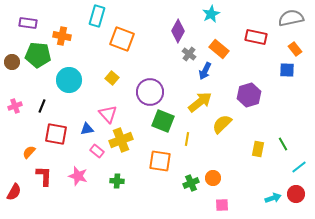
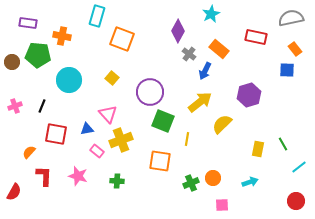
red circle at (296, 194): moved 7 px down
cyan arrow at (273, 198): moved 23 px left, 16 px up
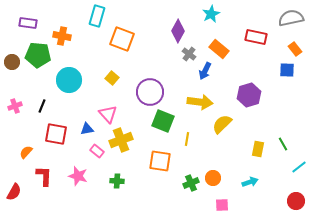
yellow arrow at (200, 102): rotated 45 degrees clockwise
orange semicircle at (29, 152): moved 3 px left
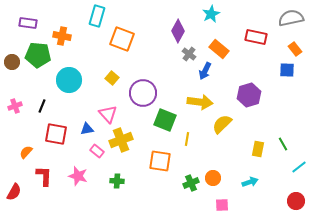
purple circle at (150, 92): moved 7 px left, 1 px down
green square at (163, 121): moved 2 px right, 1 px up
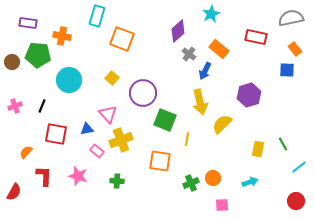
purple diamond at (178, 31): rotated 20 degrees clockwise
yellow arrow at (200, 102): rotated 70 degrees clockwise
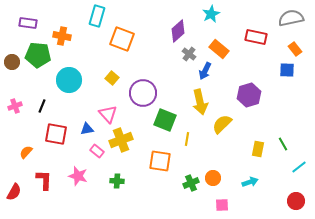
red L-shape at (44, 176): moved 4 px down
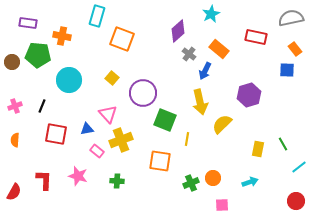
orange semicircle at (26, 152): moved 11 px left, 12 px up; rotated 40 degrees counterclockwise
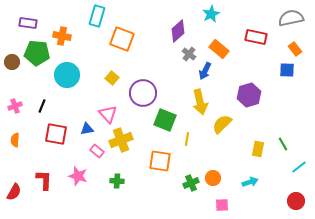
green pentagon at (38, 55): moved 1 px left, 2 px up
cyan circle at (69, 80): moved 2 px left, 5 px up
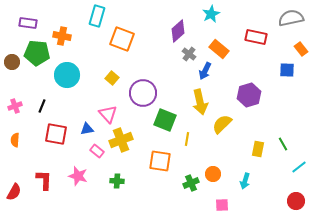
orange rectangle at (295, 49): moved 6 px right
orange circle at (213, 178): moved 4 px up
cyan arrow at (250, 182): moved 5 px left, 1 px up; rotated 126 degrees clockwise
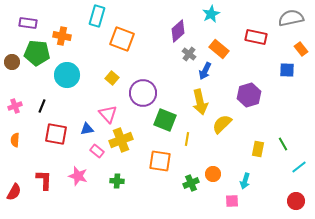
pink square at (222, 205): moved 10 px right, 4 px up
